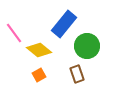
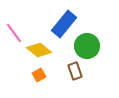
brown rectangle: moved 2 px left, 3 px up
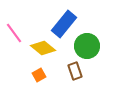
yellow diamond: moved 4 px right, 2 px up
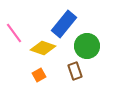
yellow diamond: rotated 20 degrees counterclockwise
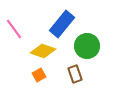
blue rectangle: moved 2 px left
pink line: moved 4 px up
yellow diamond: moved 3 px down
brown rectangle: moved 3 px down
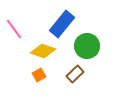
brown rectangle: rotated 66 degrees clockwise
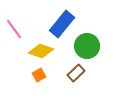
yellow diamond: moved 2 px left
brown rectangle: moved 1 px right, 1 px up
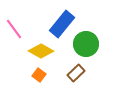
green circle: moved 1 px left, 2 px up
yellow diamond: rotated 10 degrees clockwise
orange square: rotated 24 degrees counterclockwise
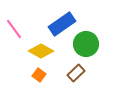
blue rectangle: rotated 16 degrees clockwise
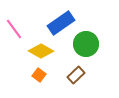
blue rectangle: moved 1 px left, 1 px up
brown rectangle: moved 2 px down
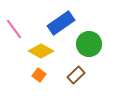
green circle: moved 3 px right
